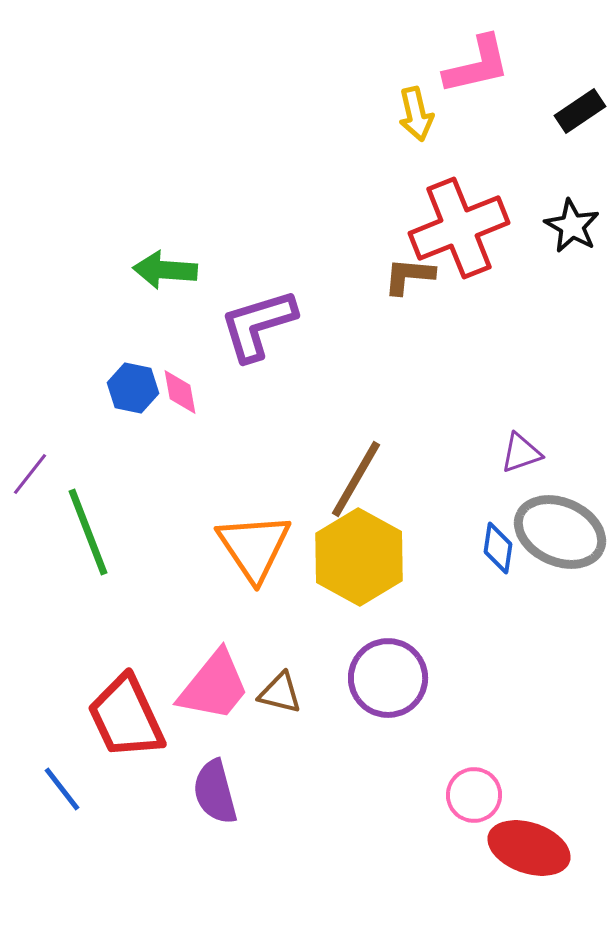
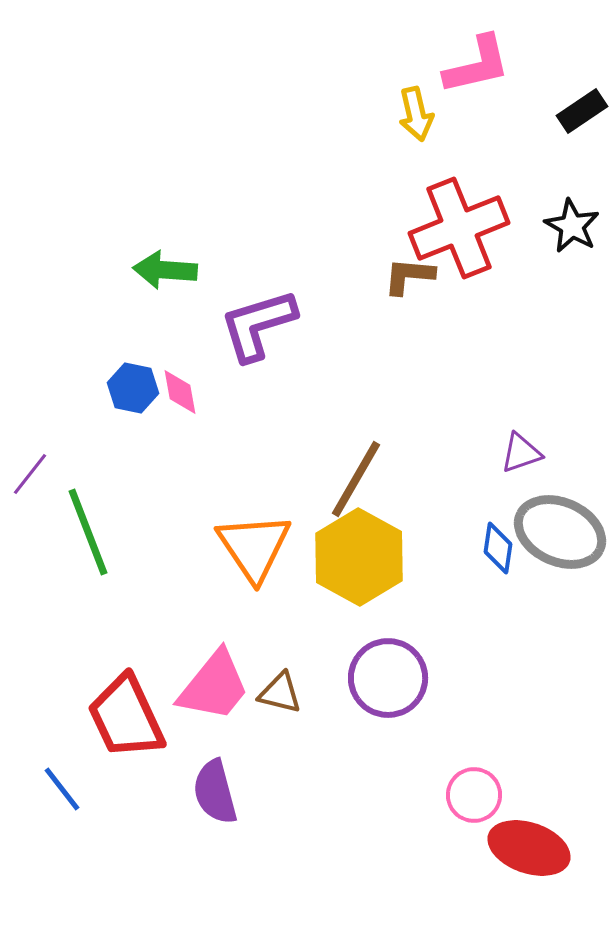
black rectangle: moved 2 px right
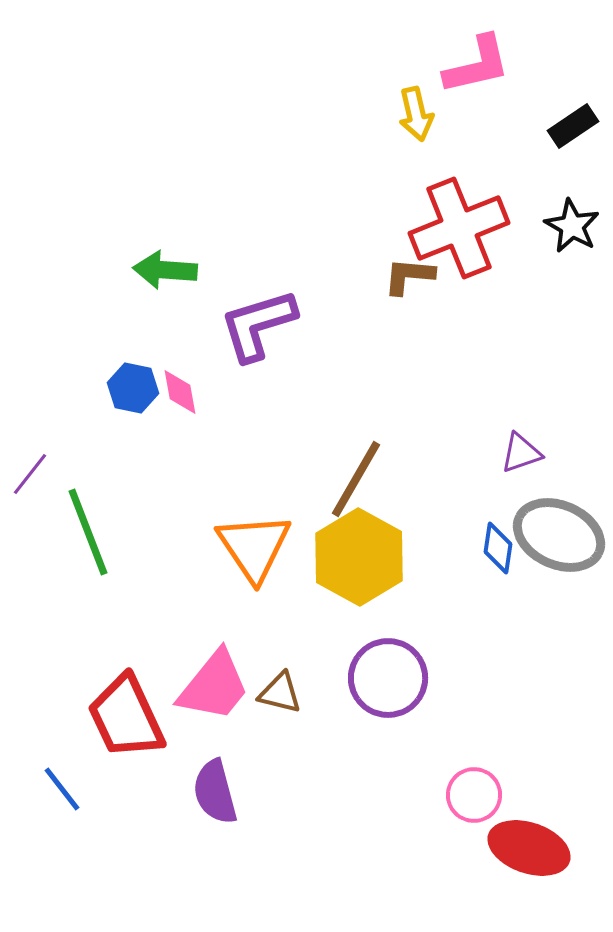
black rectangle: moved 9 px left, 15 px down
gray ellipse: moved 1 px left, 3 px down
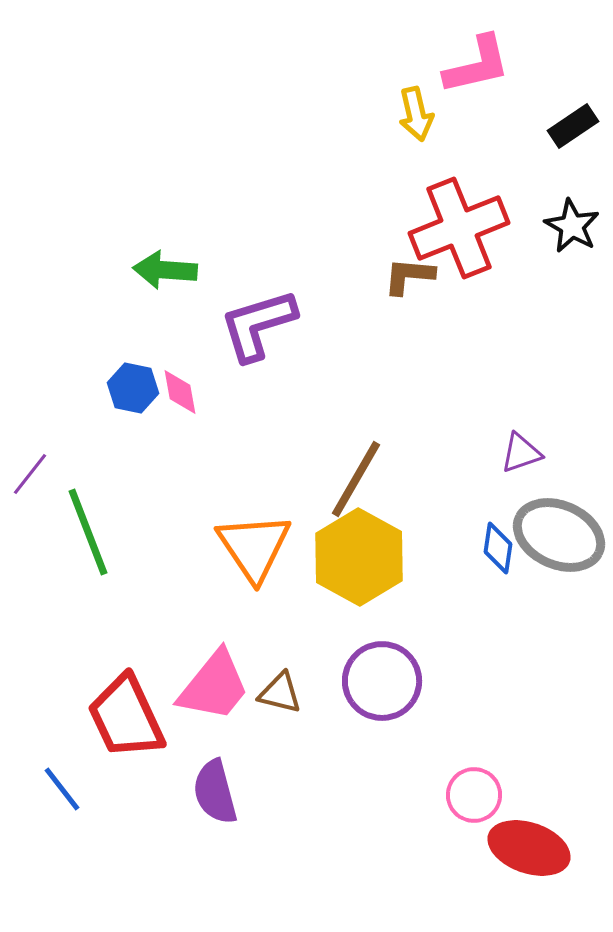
purple circle: moved 6 px left, 3 px down
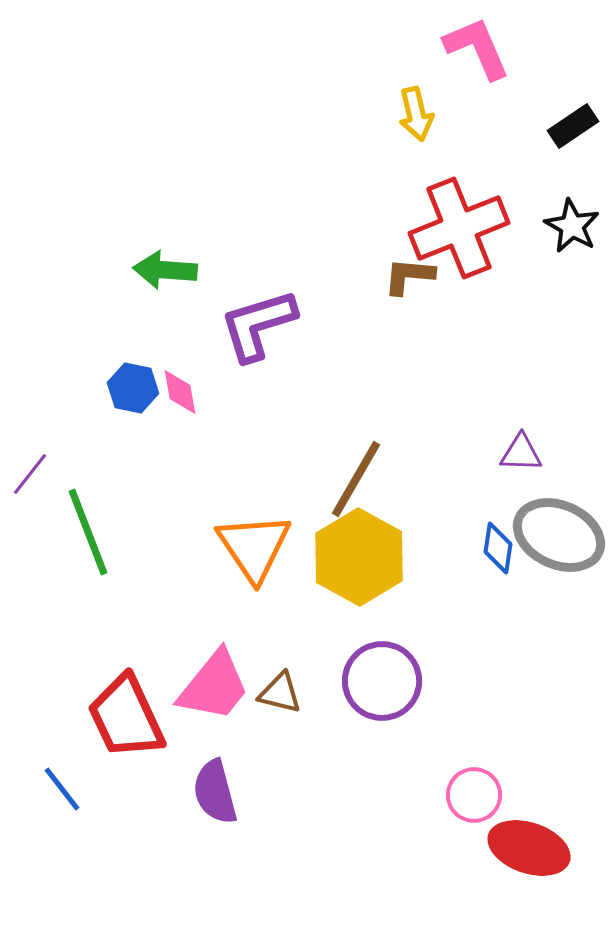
pink L-shape: moved 17 px up; rotated 100 degrees counterclockwise
purple triangle: rotated 21 degrees clockwise
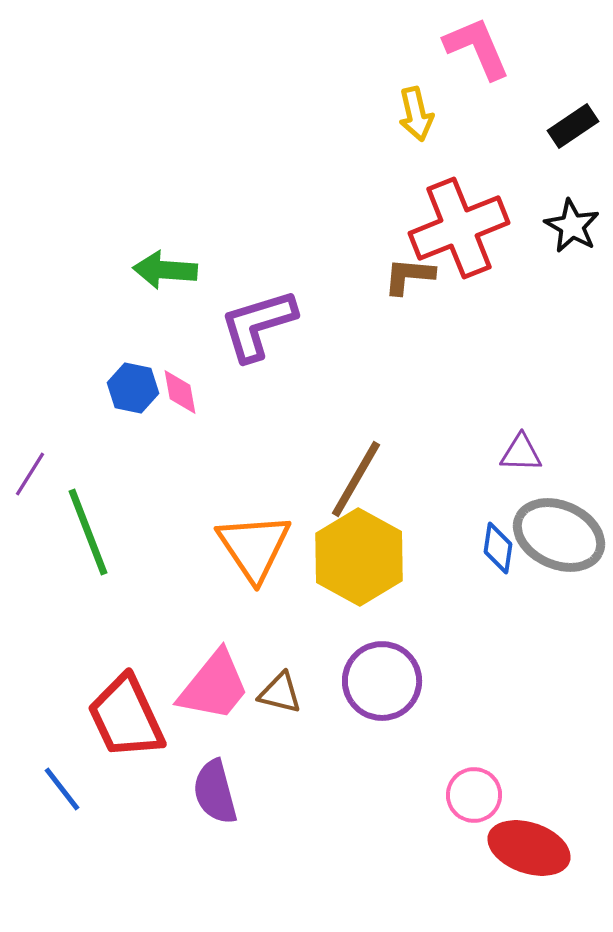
purple line: rotated 6 degrees counterclockwise
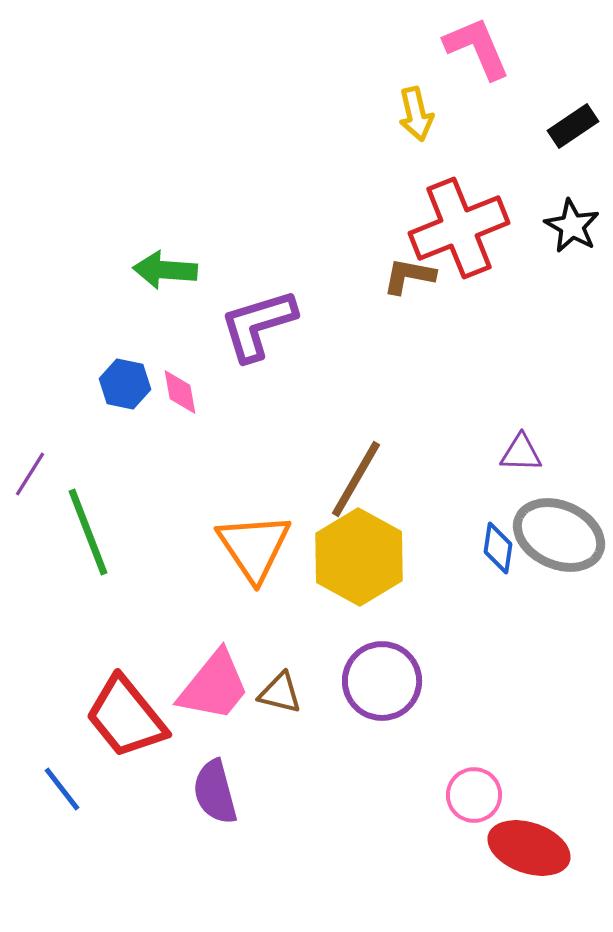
brown L-shape: rotated 6 degrees clockwise
blue hexagon: moved 8 px left, 4 px up
red trapezoid: rotated 14 degrees counterclockwise
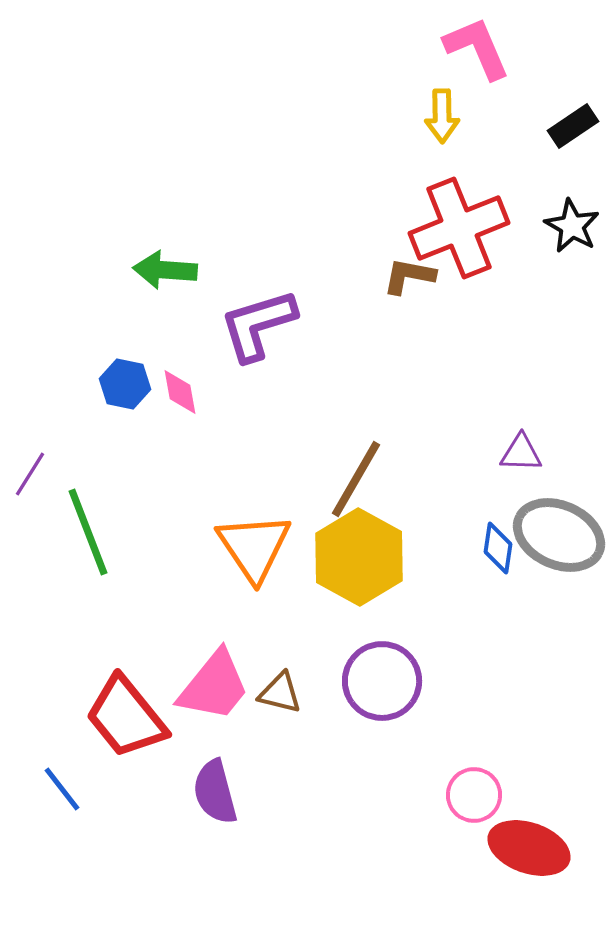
yellow arrow: moved 26 px right, 2 px down; rotated 12 degrees clockwise
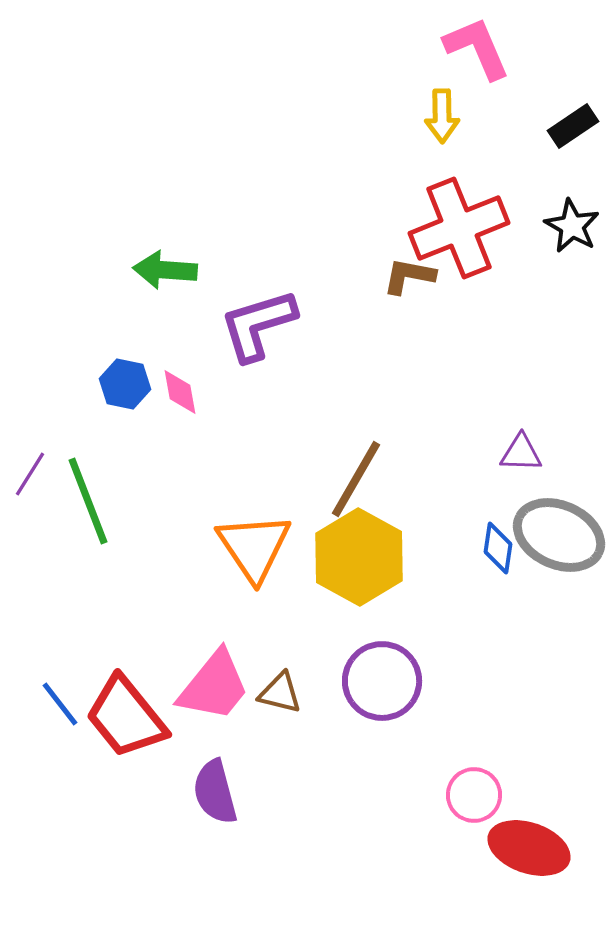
green line: moved 31 px up
blue line: moved 2 px left, 85 px up
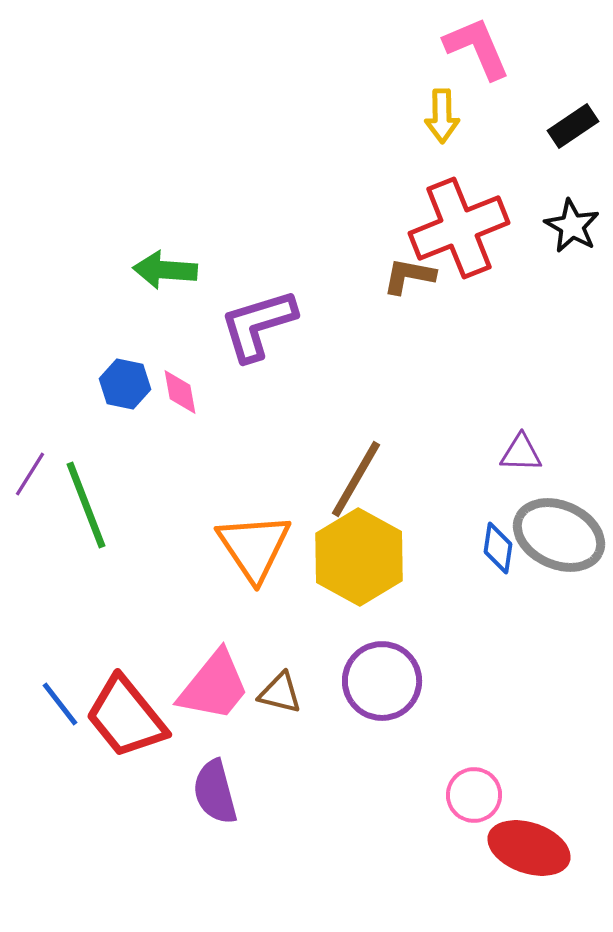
green line: moved 2 px left, 4 px down
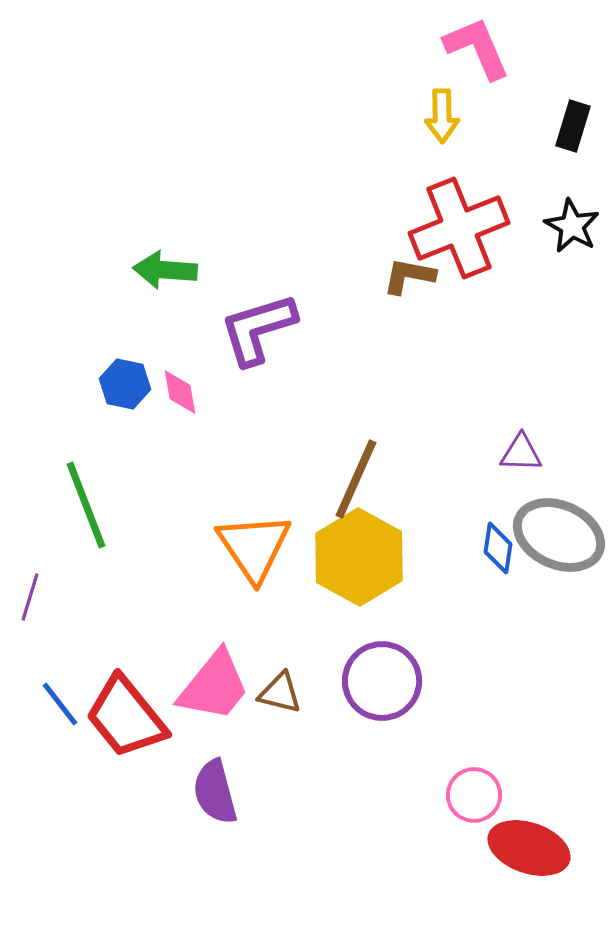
black rectangle: rotated 39 degrees counterclockwise
purple L-shape: moved 4 px down
purple line: moved 123 px down; rotated 15 degrees counterclockwise
brown line: rotated 6 degrees counterclockwise
